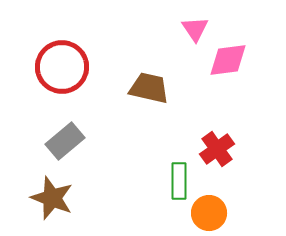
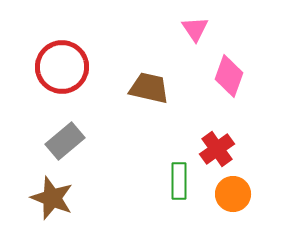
pink diamond: moved 1 px right, 16 px down; rotated 63 degrees counterclockwise
orange circle: moved 24 px right, 19 px up
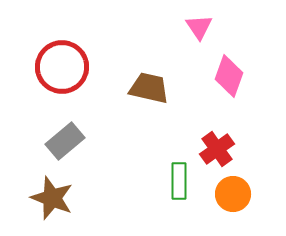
pink triangle: moved 4 px right, 2 px up
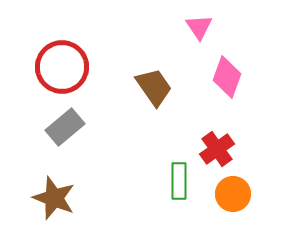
pink diamond: moved 2 px left, 1 px down
brown trapezoid: moved 5 px right, 1 px up; rotated 42 degrees clockwise
gray rectangle: moved 14 px up
brown star: moved 2 px right
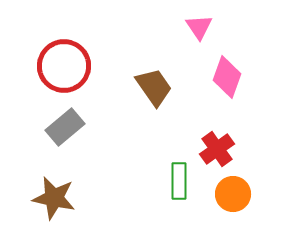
red circle: moved 2 px right, 1 px up
brown star: rotated 9 degrees counterclockwise
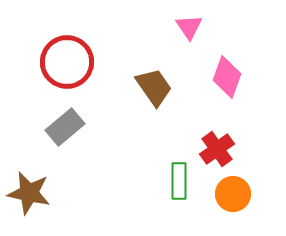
pink triangle: moved 10 px left
red circle: moved 3 px right, 4 px up
brown star: moved 25 px left, 5 px up
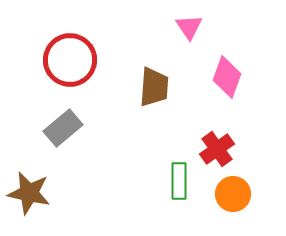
red circle: moved 3 px right, 2 px up
brown trapezoid: rotated 39 degrees clockwise
gray rectangle: moved 2 px left, 1 px down
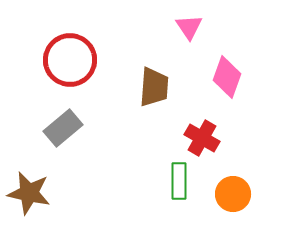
red cross: moved 15 px left, 11 px up; rotated 24 degrees counterclockwise
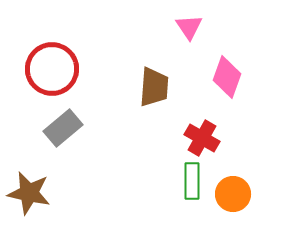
red circle: moved 18 px left, 9 px down
green rectangle: moved 13 px right
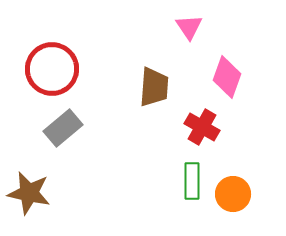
red cross: moved 11 px up
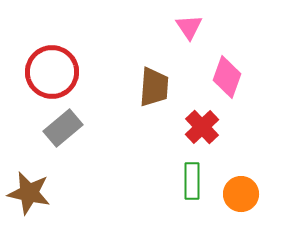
red circle: moved 3 px down
red cross: rotated 16 degrees clockwise
orange circle: moved 8 px right
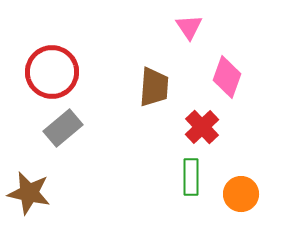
green rectangle: moved 1 px left, 4 px up
